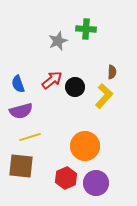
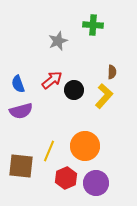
green cross: moved 7 px right, 4 px up
black circle: moved 1 px left, 3 px down
yellow line: moved 19 px right, 14 px down; rotated 50 degrees counterclockwise
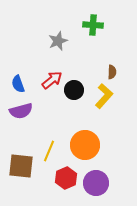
orange circle: moved 1 px up
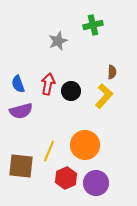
green cross: rotated 18 degrees counterclockwise
red arrow: moved 4 px left, 4 px down; rotated 40 degrees counterclockwise
black circle: moved 3 px left, 1 px down
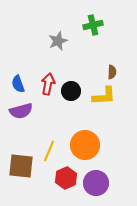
yellow L-shape: rotated 45 degrees clockwise
